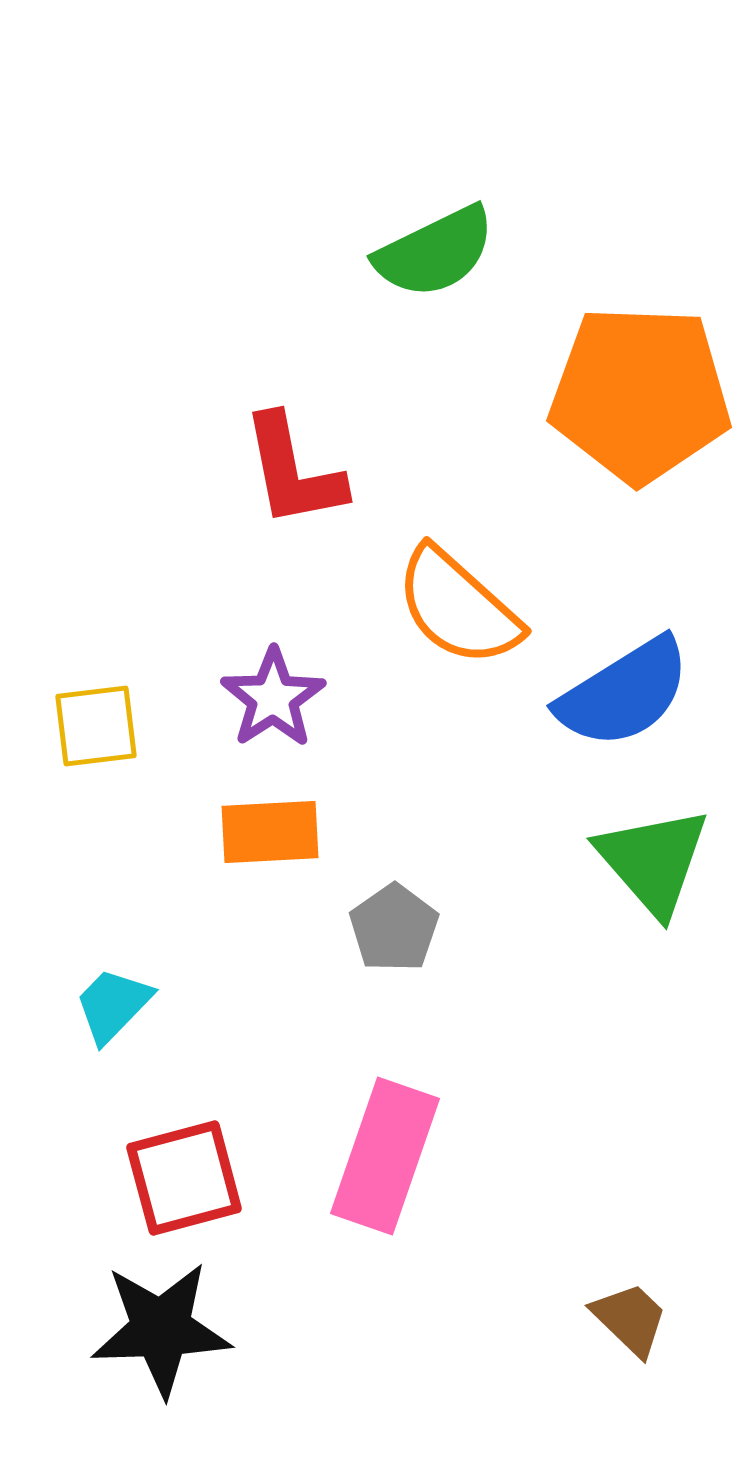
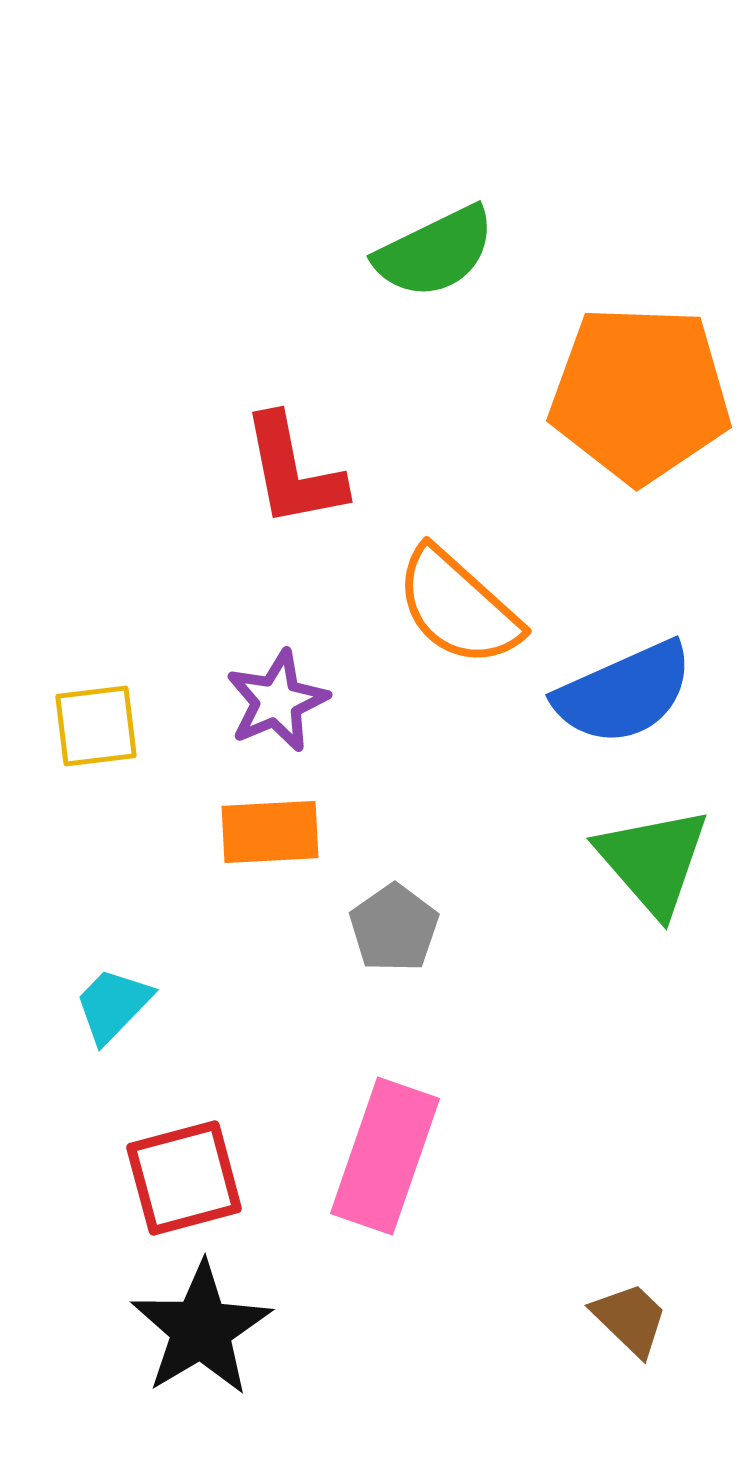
blue semicircle: rotated 8 degrees clockwise
purple star: moved 4 px right, 3 px down; rotated 10 degrees clockwise
black star: moved 40 px right; rotated 29 degrees counterclockwise
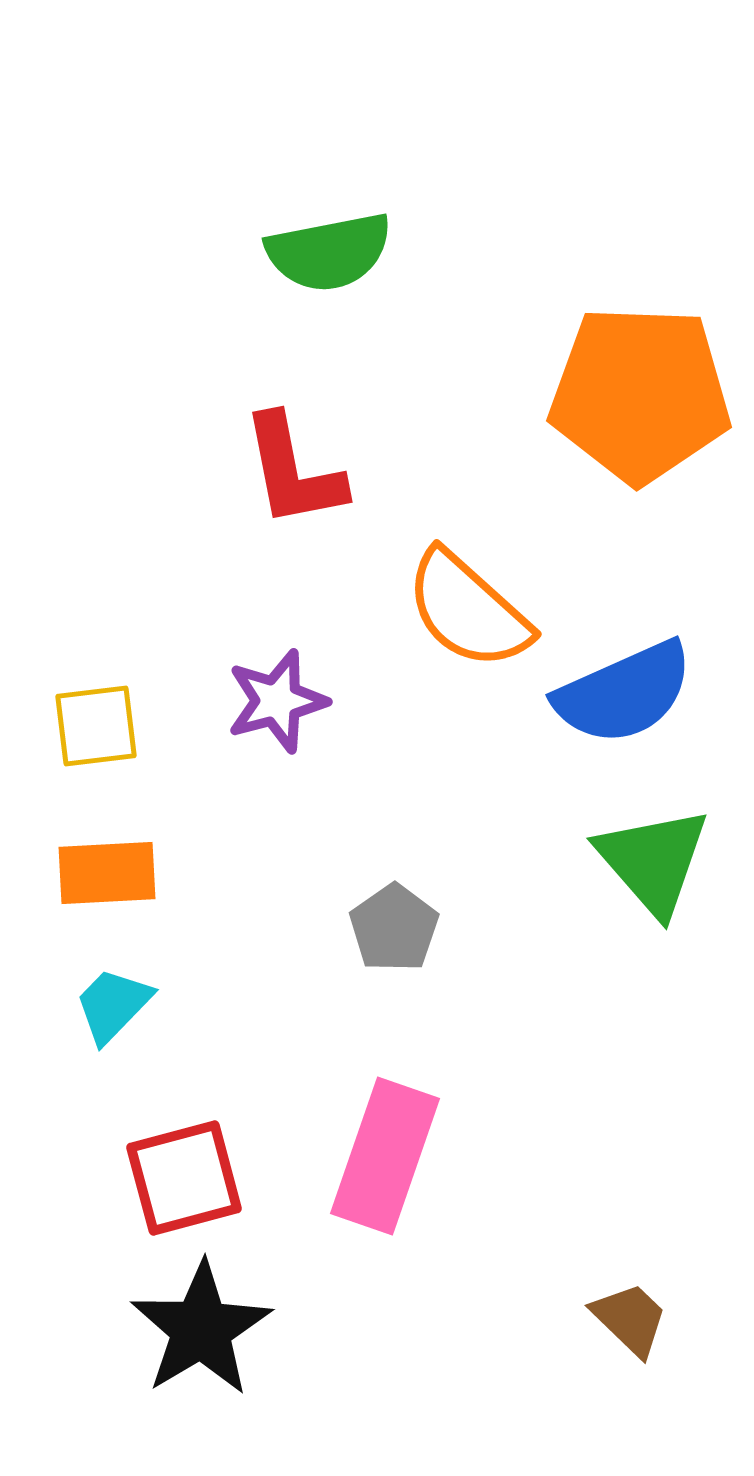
green semicircle: moved 106 px left; rotated 15 degrees clockwise
orange semicircle: moved 10 px right, 3 px down
purple star: rotated 8 degrees clockwise
orange rectangle: moved 163 px left, 41 px down
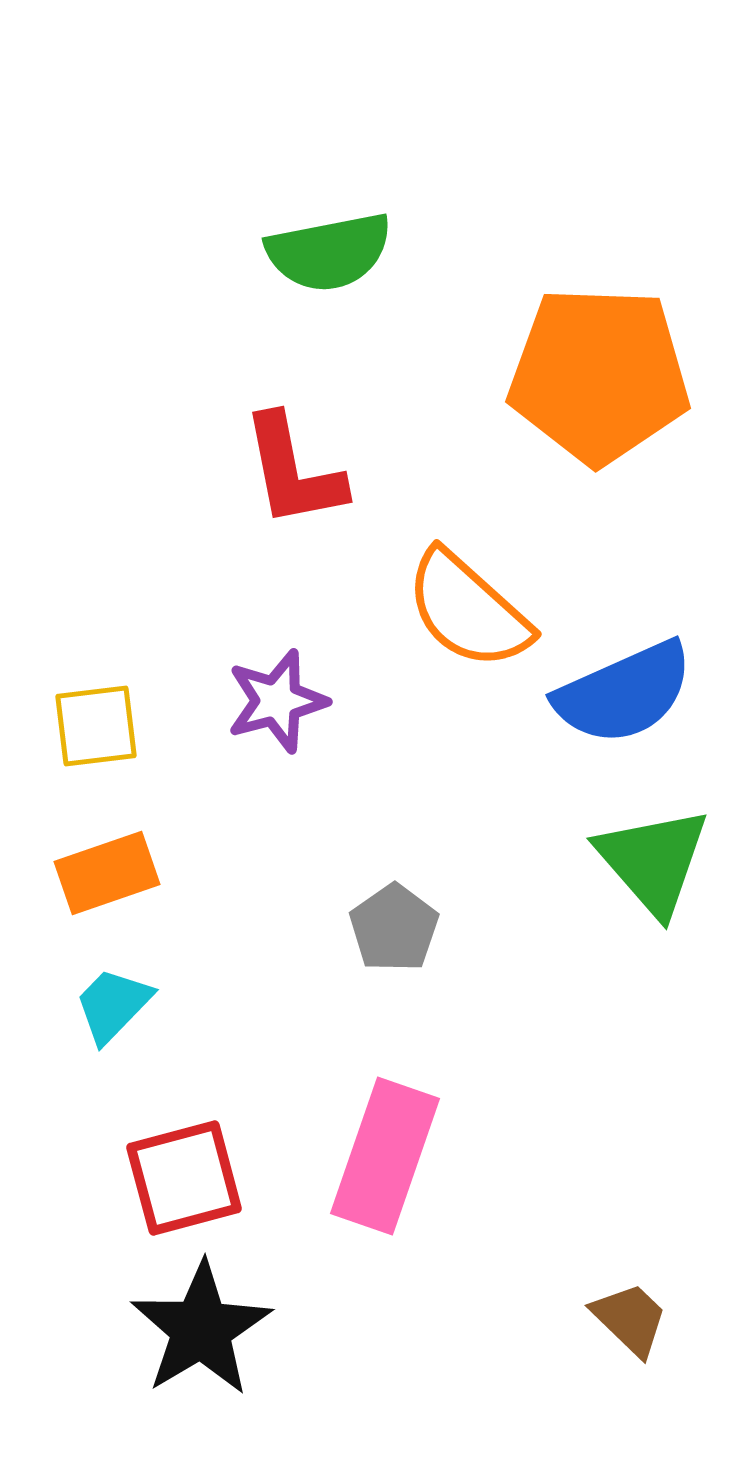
orange pentagon: moved 41 px left, 19 px up
orange rectangle: rotated 16 degrees counterclockwise
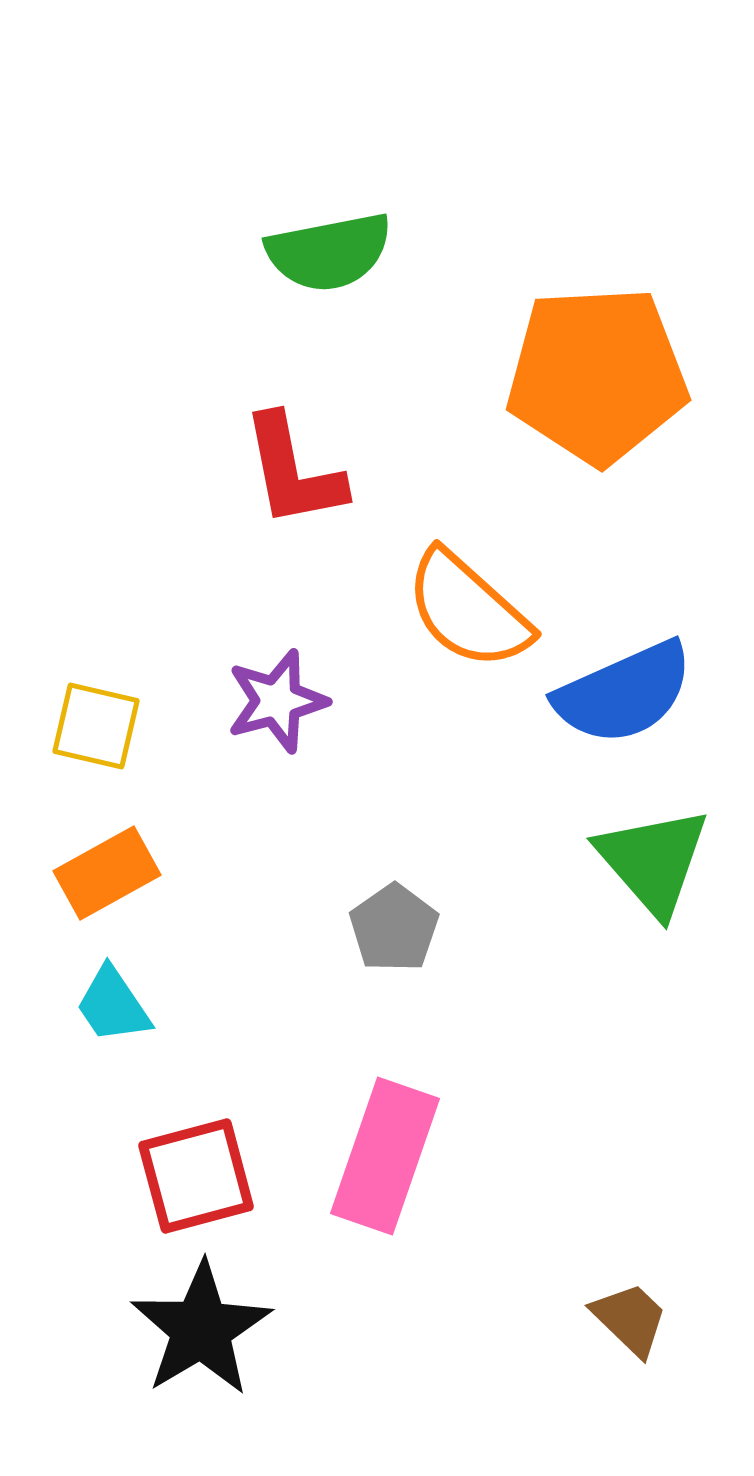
orange pentagon: moved 2 px left; rotated 5 degrees counterclockwise
yellow square: rotated 20 degrees clockwise
orange rectangle: rotated 10 degrees counterclockwise
cyan trapezoid: rotated 78 degrees counterclockwise
red square: moved 12 px right, 2 px up
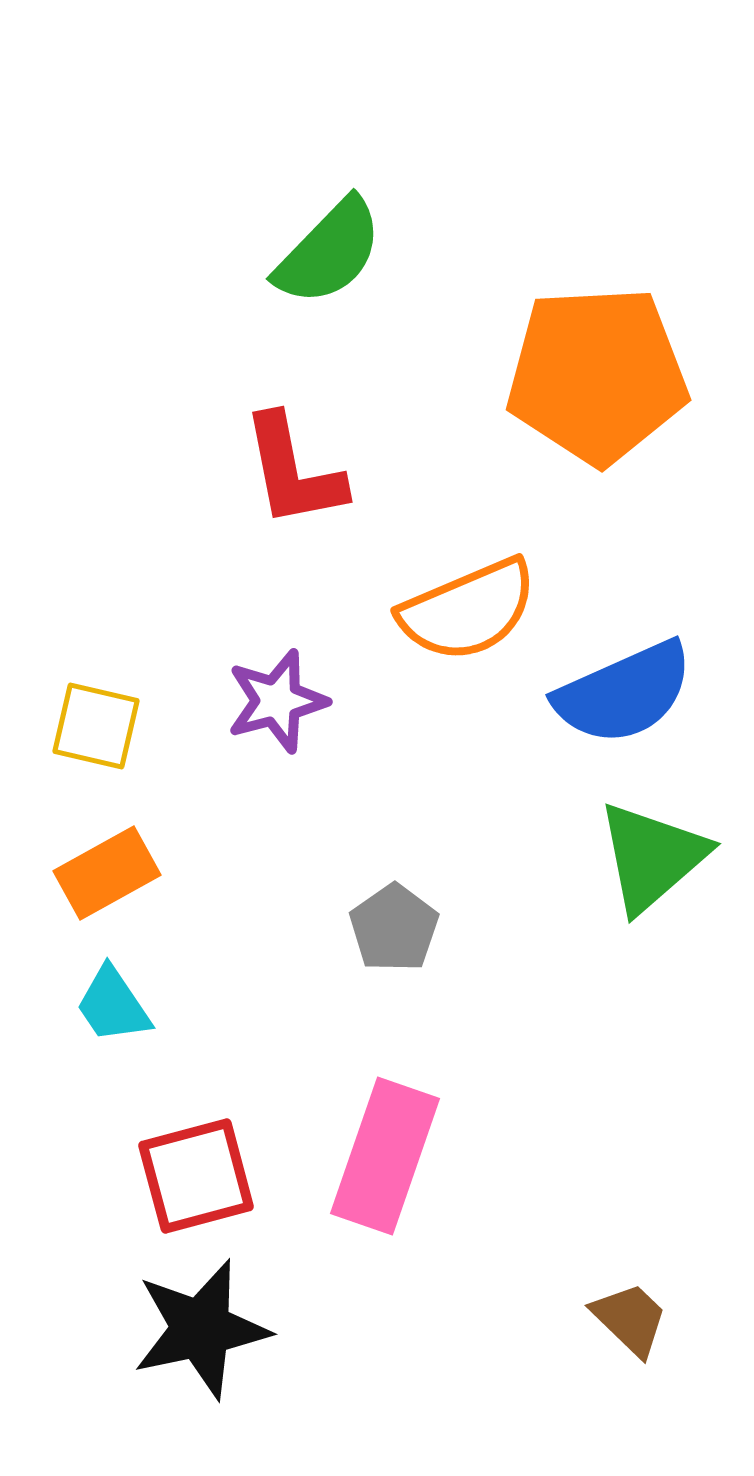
green semicircle: rotated 35 degrees counterclockwise
orange semicircle: rotated 65 degrees counterclockwise
green triangle: moved 1 px left, 4 px up; rotated 30 degrees clockwise
black star: rotated 19 degrees clockwise
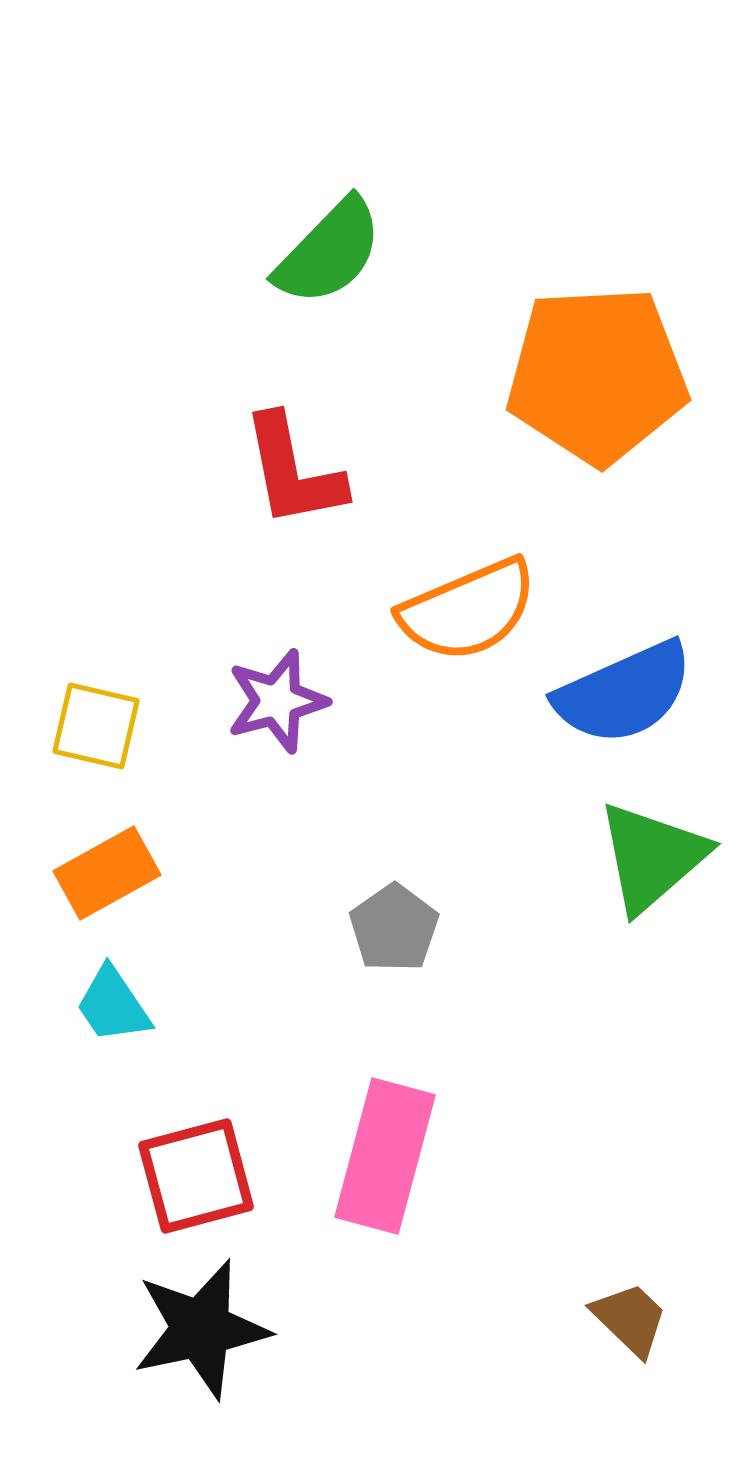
pink rectangle: rotated 4 degrees counterclockwise
